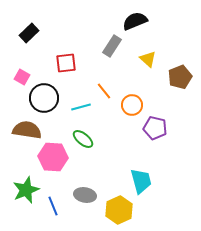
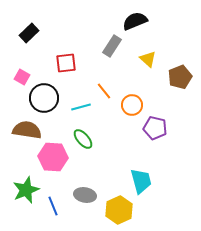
green ellipse: rotated 10 degrees clockwise
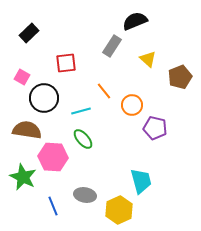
cyan line: moved 4 px down
green star: moved 3 px left, 13 px up; rotated 24 degrees counterclockwise
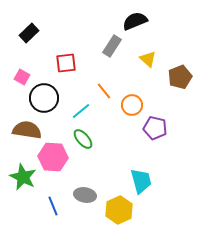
cyan line: rotated 24 degrees counterclockwise
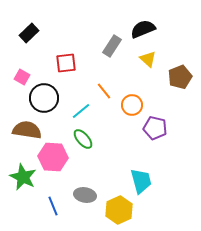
black semicircle: moved 8 px right, 8 px down
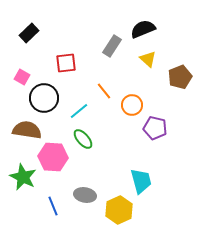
cyan line: moved 2 px left
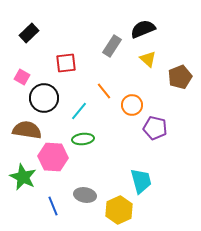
cyan line: rotated 12 degrees counterclockwise
green ellipse: rotated 55 degrees counterclockwise
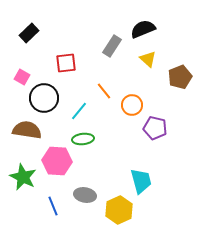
pink hexagon: moved 4 px right, 4 px down
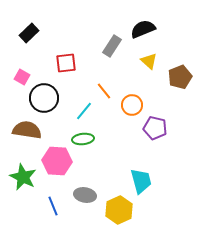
yellow triangle: moved 1 px right, 2 px down
cyan line: moved 5 px right
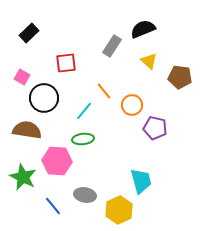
brown pentagon: rotated 30 degrees clockwise
blue line: rotated 18 degrees counterclockwise
